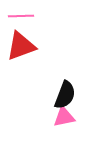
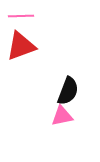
black semicircle: moved 3 px right, 4 px up
pink triangle: moved 2 px left, 1 px up
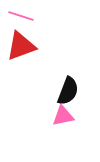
pink line: rotated 20 degrees clockwise
pink triangle: moved 1 px right
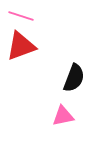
black semicircle: moved 6 px right, 13 px up
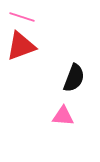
pink line: moved 1 px right, 1 px down
pink triangle: rotated 15 degrees clockwise
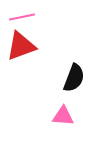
pink line: rotated 30 degrees counterclockwise
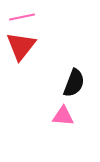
red triangle: rotated 32 degrees counterclockwise
black semicircle: moved 5 px down
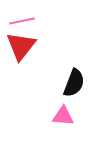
pink line: moved 4 px down
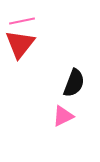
red triangle: moved 1 px left, 2 px up
pink triangle: rotated 30 degrees counterclockwise
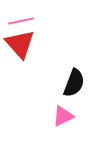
pink line: moved 1 px left
red triangle: rotated 20 degrees counterclockwise
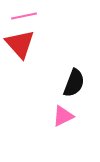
pink line: moved 3 px right, 5 px up
